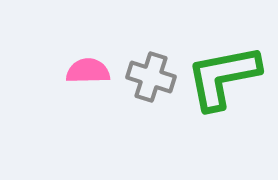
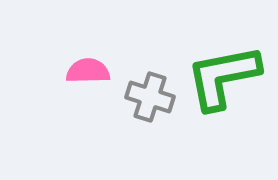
gray cross: moved 1 px left, 20 px down
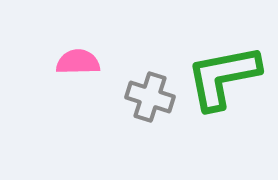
pink semicircle: moved 10 px left, 9 px up
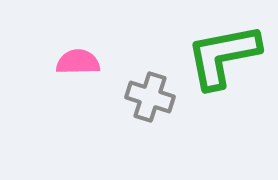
green L-shape: moved 21 px up
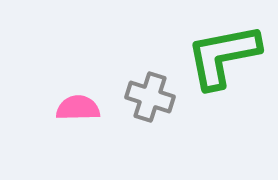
pink semicircle: moved 46 px down
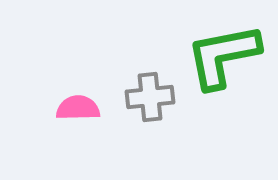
gray cross: rotated 24 degrees counterclockwise
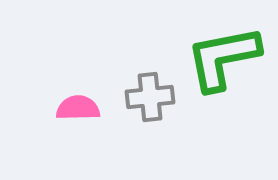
green L-shape: moved 2 px down
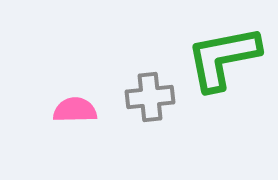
pink semicircle: moved 3 px left, 2 px down
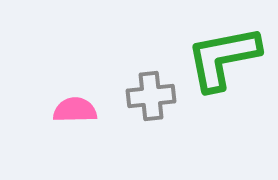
gray cross: moved 1 px right, 1 px up
